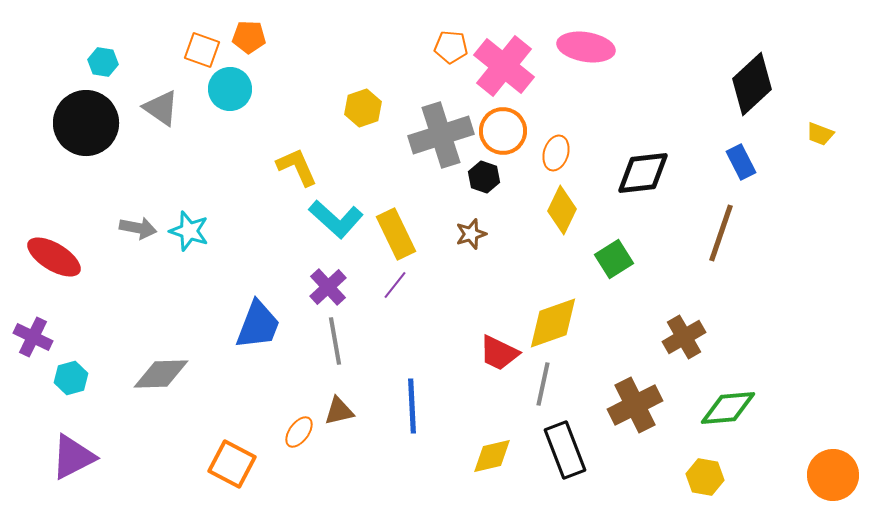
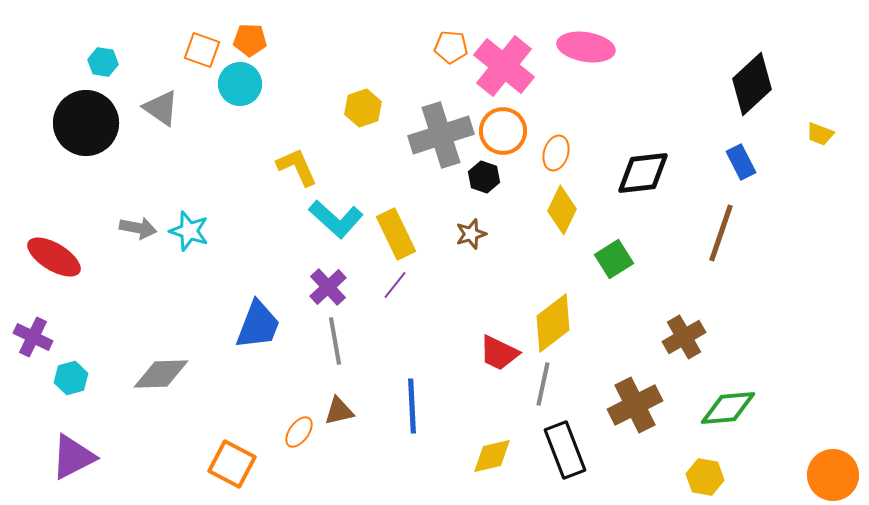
orange pentagon at (249, 37): moved 1 px right, 3 px down
cyan circle at (230, 89): moved 10 px right, 5 px up
yellow diamond at (553, 323): rotated 18 degrees counterclockwise
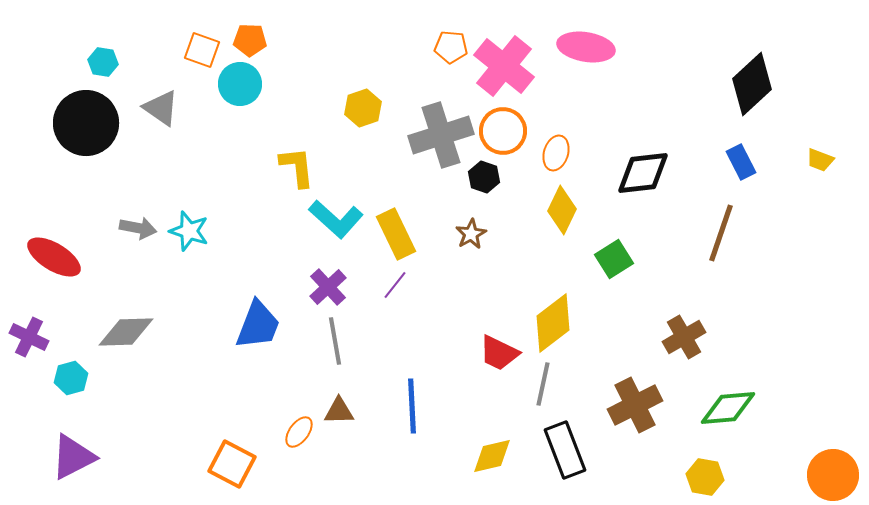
yellow trapezoid at (820, 134): moved 26 px down
yellow L-shape at (297, 167): rotated 18 degrees clockwise
brown star at (471, 234): rotated 12 degrees counterclockwise
purple cross at (33, 337): moved 4 px left
gray diamond at (161, 374): moved 35 px left, 42 px up
brown triangle at (339, 411): rotated 12 degrees clockwise
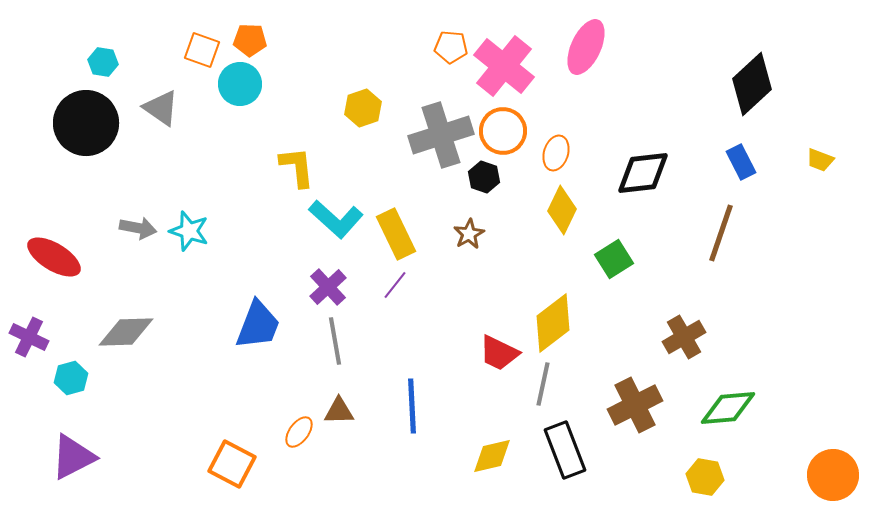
pink ellipse at (586, 47): rotated 74 degrees counterclockwise
brown star at (471, 234): moved 2 px left
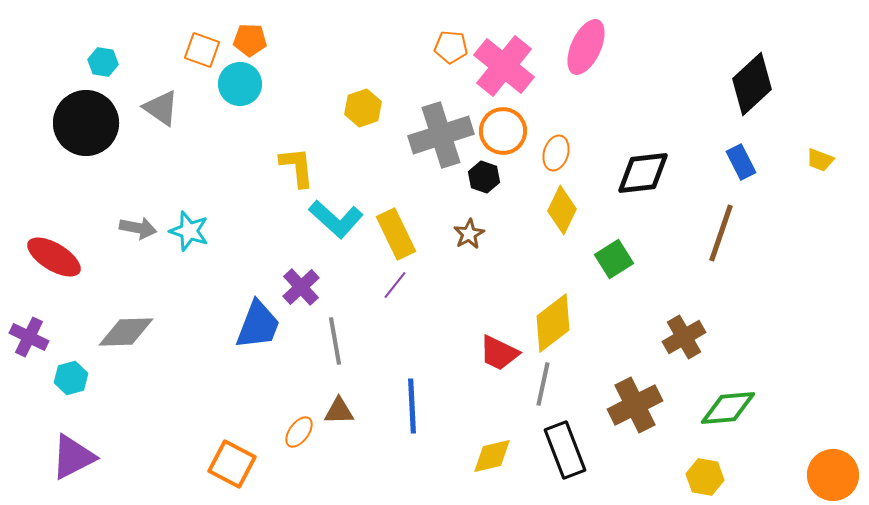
purple cross at (328, 287): moved 27 px left
